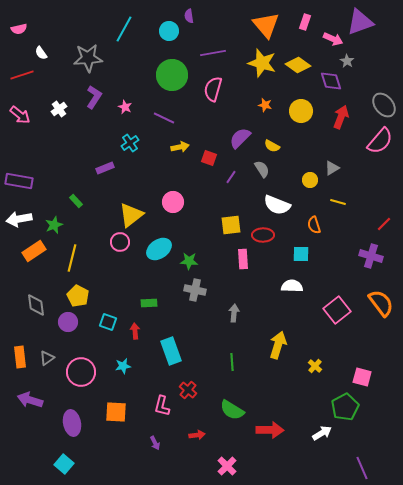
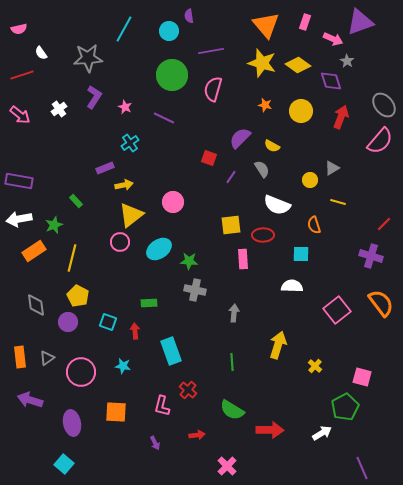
purple line at (213, 53): moved 2 px left, 2 px up
yellow arrow at (180, 147): moved 56 px left, 38 px down
cyan star at (123, 366): rotated 21 degrees clockwise
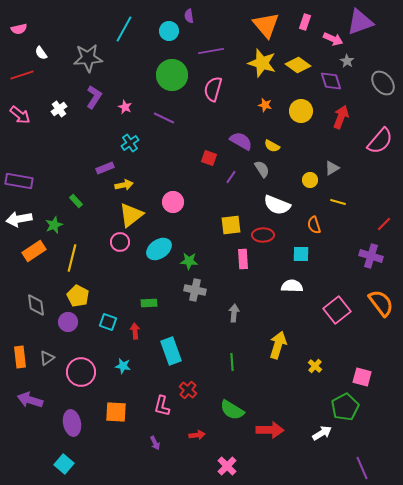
gray ellipse at (384, 105): moved 1 px left, 22 px up
purple semicircle at (240, 138): moved 1 px right, 3 px down; rotated 75 degrees clockwise
